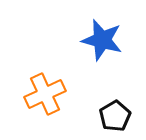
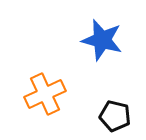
black pentagon: rotated 28 degrees counterclockwise
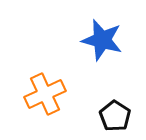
black pentagon: rotated 20 degrees clockwise
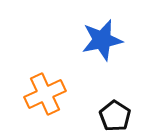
blue star: rotated 27 degrees counterclockwise
